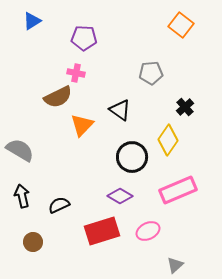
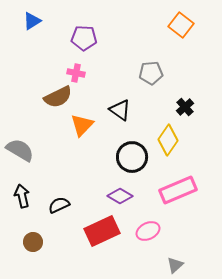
red rectangle: rotated 8 degrees counterclockwise
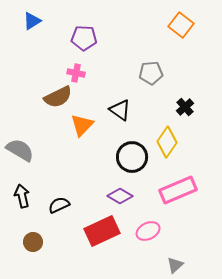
yellow diamond: moved 1 px left, 2 px down
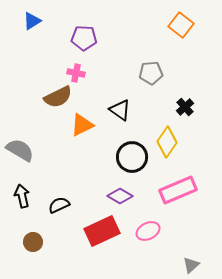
orange triangle: rotated 20 degrees clockwise
gray triangle: moved 16 px right
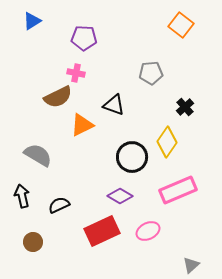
black triangle: moved 6 px left, 5 px up; rotated 15 degrees counterclockwise
gray semicircle: moved 18 px right, 5 px down
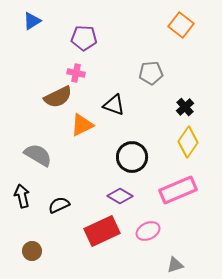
yellow diamond: moved 21 px right
brown circle: moved 1 px left, 9 px down
gray triangle: moved 16 px left; rotated 24 degrees clockwise
